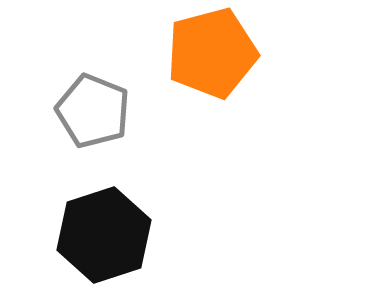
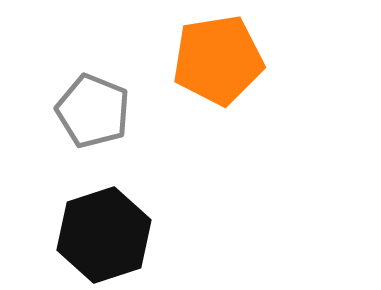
orange pentagon: moved 6 px right, 7 px down; rotated 6 degrees clockwise
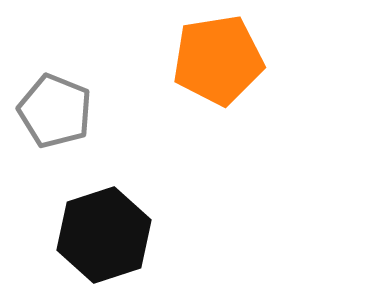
gray pentagon: moved 38 px left
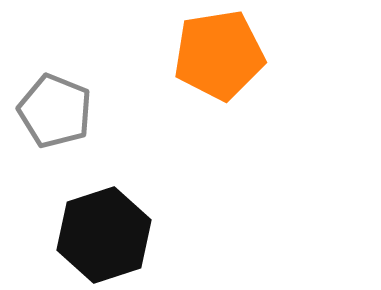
orange pentagon: moved 1 px right, 5 px up
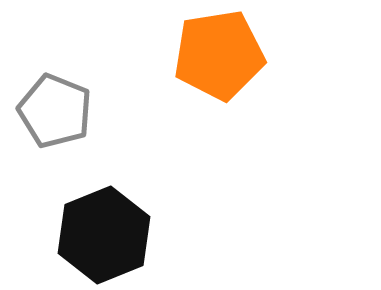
black hexagon: rotated 4 degrees counterclockwise
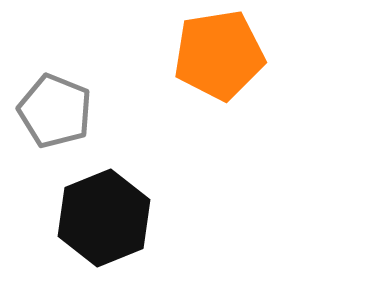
black hexagon: moved 17 px up
